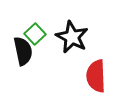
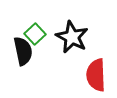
red semicircle: moved 1 px up
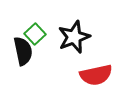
black star: moved 2 px right; rotated 24 degrees clockwise
red semicircle: rotated 100 degrees counterclockwise
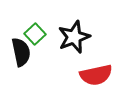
black semicircle: moved 2 px left, 1 px down
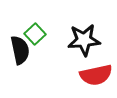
black star: moved 10 px right, 3 px down; rotated 16 degrees clockwise
black semicircle: moved 1 px left, 2 px up
